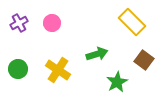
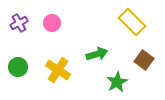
green circle: moved 2 px up
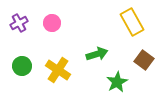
yellow rectangle: rotated 16 degrees clockwise
green circle: moved 4 px right, 1 px up
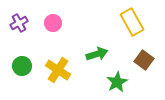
pink circle: moved 1 px right
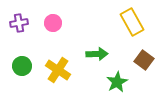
purple cross: rotated 18 degrees clockwise
green arrow: rotated 15 degrees clockwise
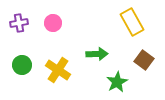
green circle: moved 1 px up
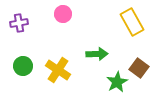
pink circle: moved 10 px right, 9 px up
brown square: moved 5 px left, 8 px down
green circle: moved 1 px right, 1 px down
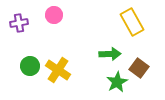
pink circle: moved 9 px left, 1 px down
green arrow: moved 13 px right
green circle: moved 7 px right
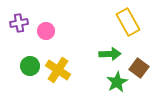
pink circle: moved 8 px left, 16 px down
yellow rectangle: moved 4 px left
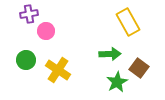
purple cross: moved 10 px right, 9 px up
green circle: moved 4 px left, 6 px up
